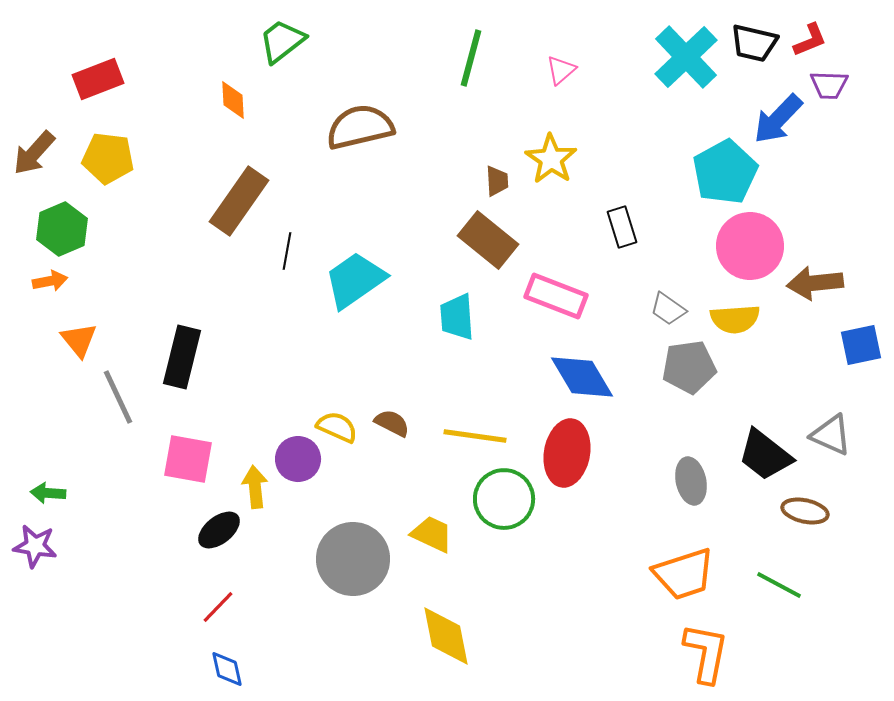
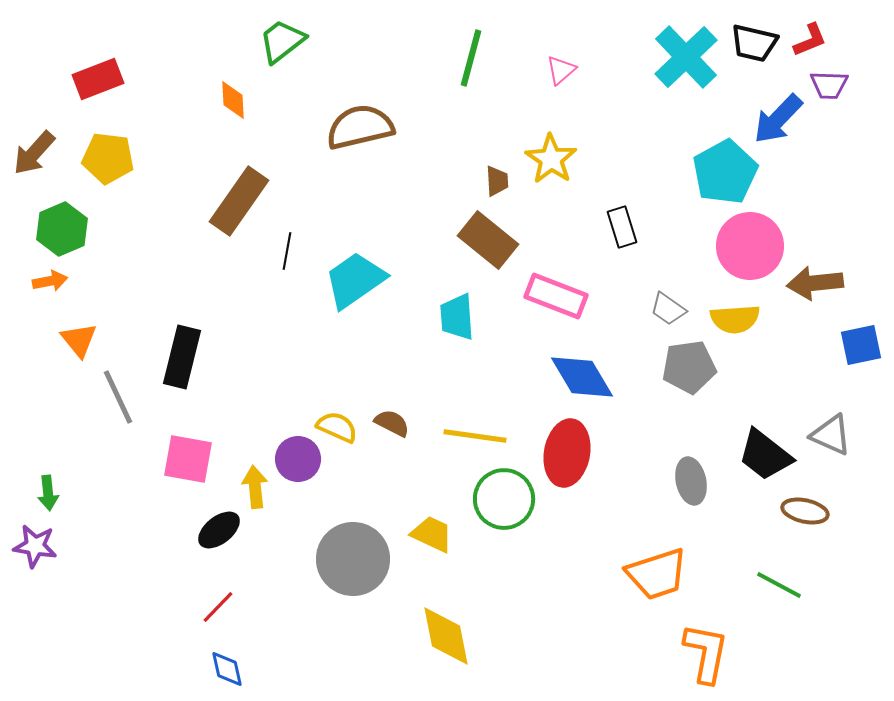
green arrow at (48, 493): rotated 100 degrees counterclockwise
orange trapezoid at (684, 574): moved 27 px left
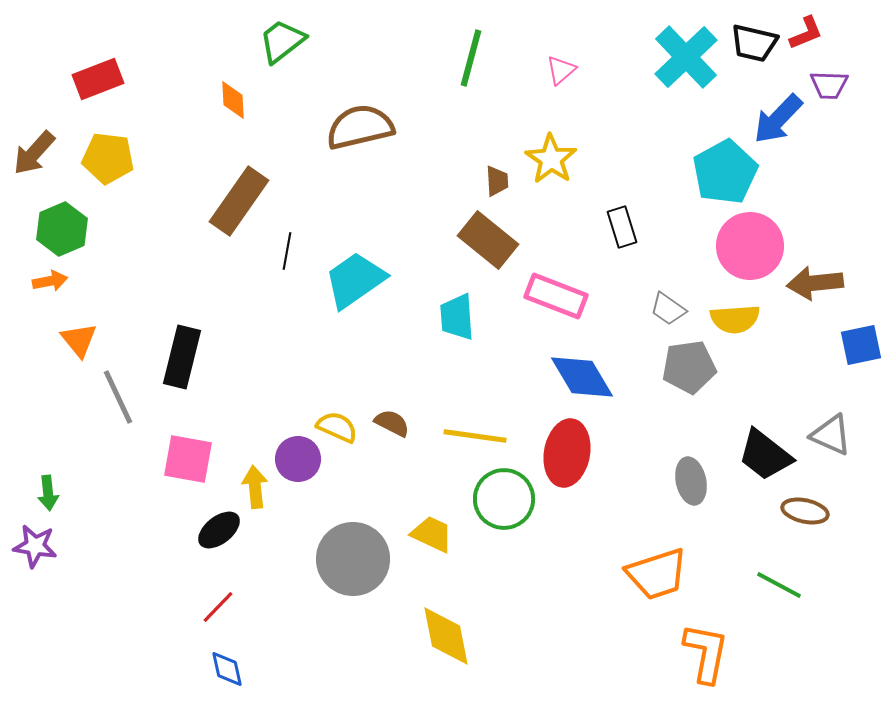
red L-shape at (810, 40): moved 4 px left, 7 px up
